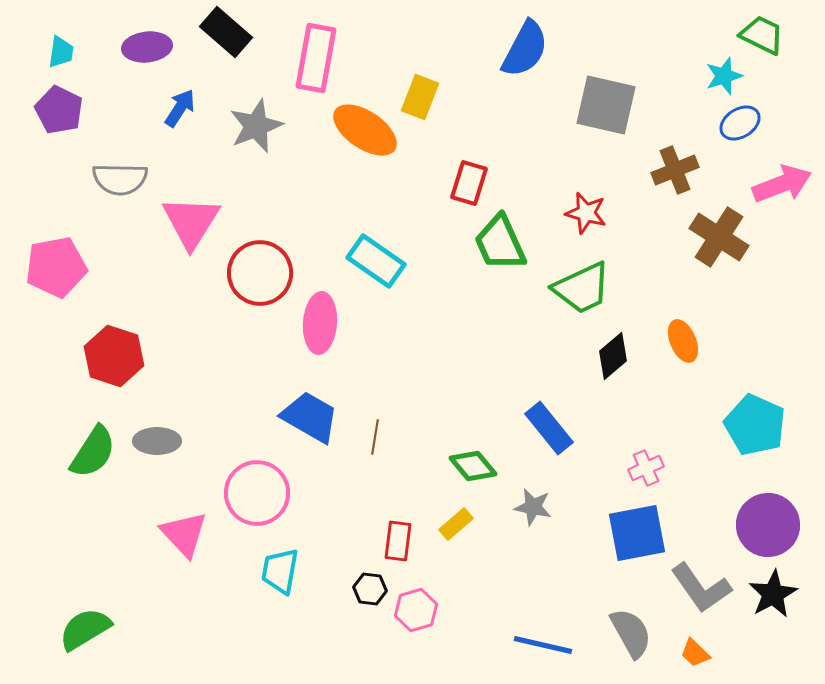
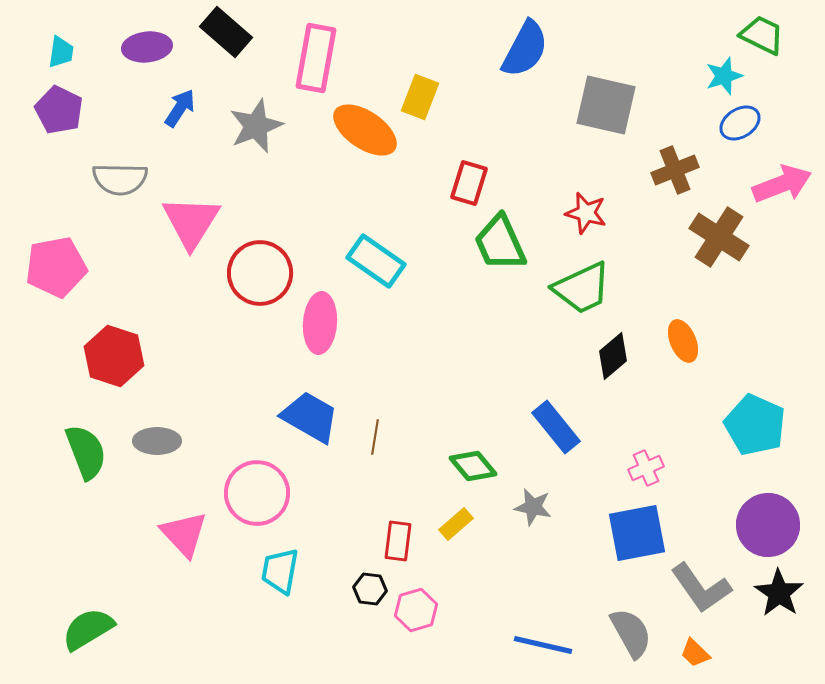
blue rectangle at (549, 428): moved 7 px right, 1 px up
green semicircle at (93, 452): moved 7 px left; rotated 54 degrees counterclockwise
black star at (773, 594): moved 6 px right, 1 px up; rotated 9 degrees counterclockwise
green semicircle at (85, 629): moved 3 px right
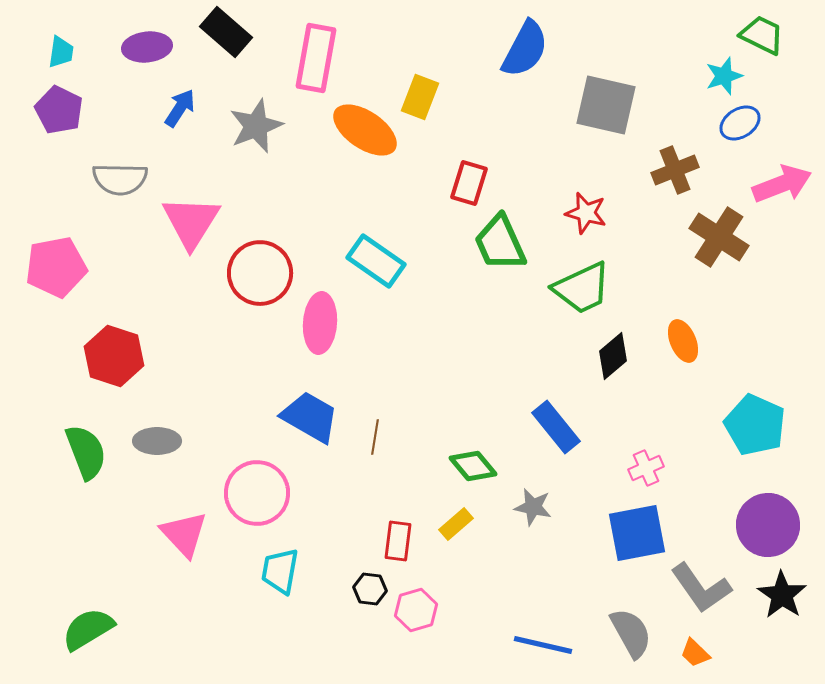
black star at (779, 593): moved 3 px right, 2 px down
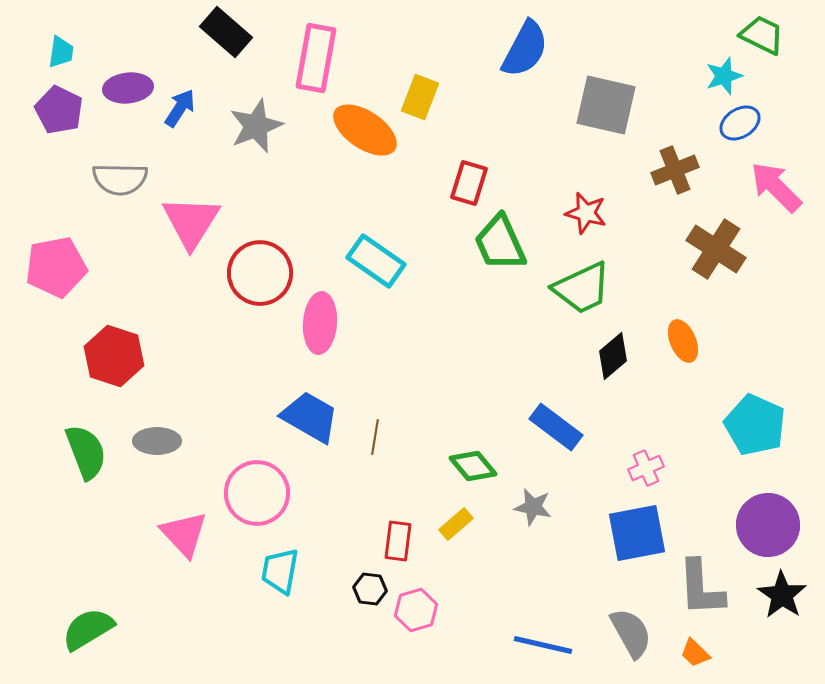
purple ellipse at (147, 47): moved 19 px left, 41 px down
pink arrow at (782, 184): moved 6 px left, 3 px down; rotated 114 degrees counterclockwise
brown cross at (719, 237): moved 3 px left, 12 px down
blue rectangle at (556, 427): rotated 14 degrees counterclockwise
gray L-shape at (701, 588): rotated 32 degrees clockwise
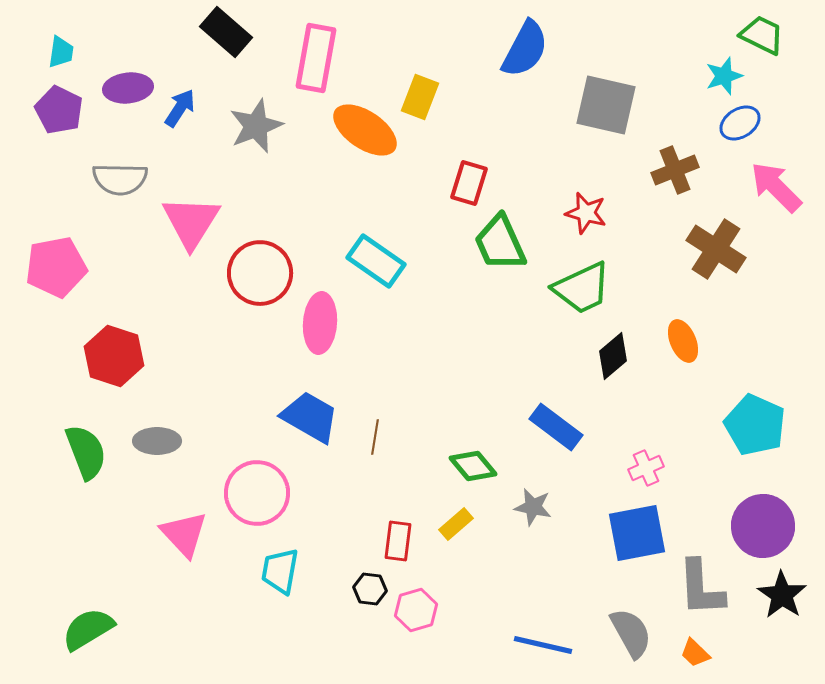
purple circle at (768, 525): moved 5 px left, 1 px down
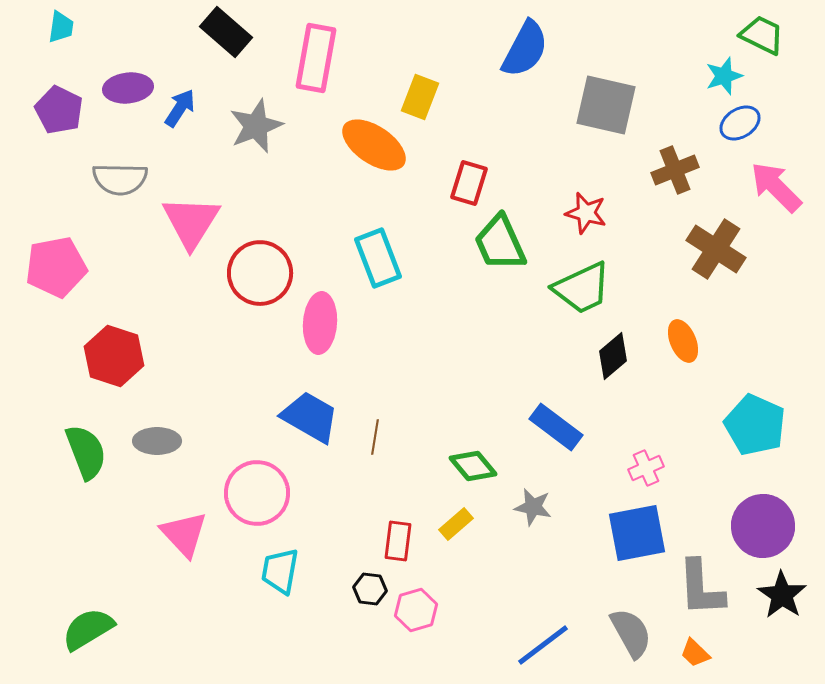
cyan trapezoid at (61, 52): moved 25 px up
orange ellipse at (365, 130): moved 9 px right, 15 px down
cyan rectangle at (376, 261): moved 2 px right, 3 px up; rotated 34 degrees clockwise
blue line at (543, 645): rotated 50 degrees counterclockwise
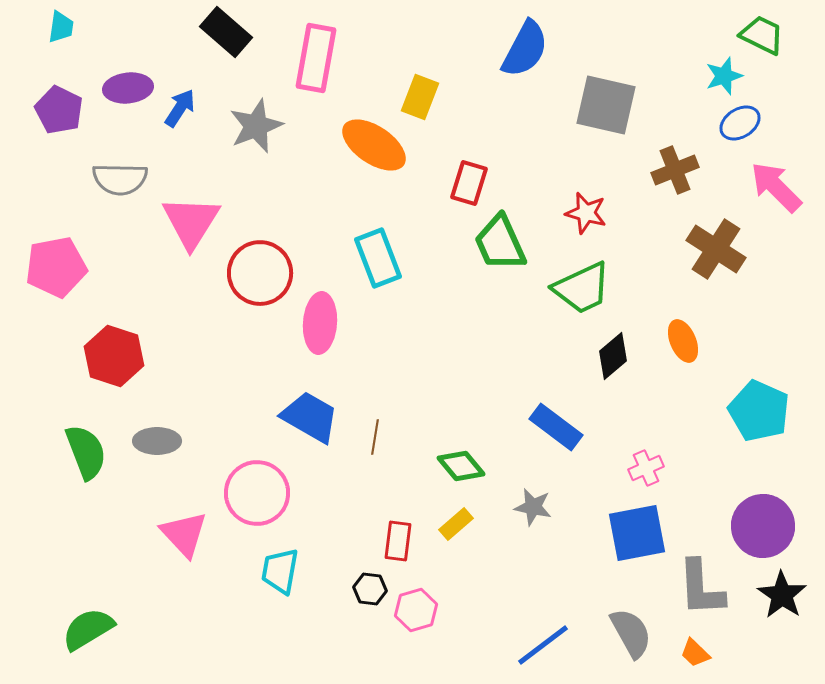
cyan pentagon at (755, 425): moved 4 px right, 14 px up
green diamond at (473, 466): moved 12 px left
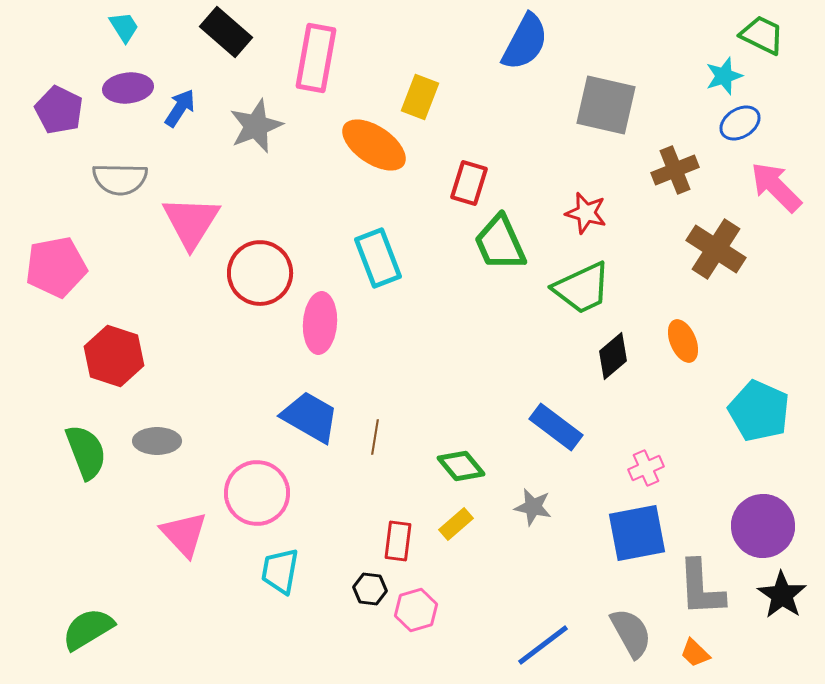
cyan trapezoid at (61, 27): moved 63 px right; rotated 40 degrees counterclockwise
blue semicircle at (525, 49): moved 7 px up
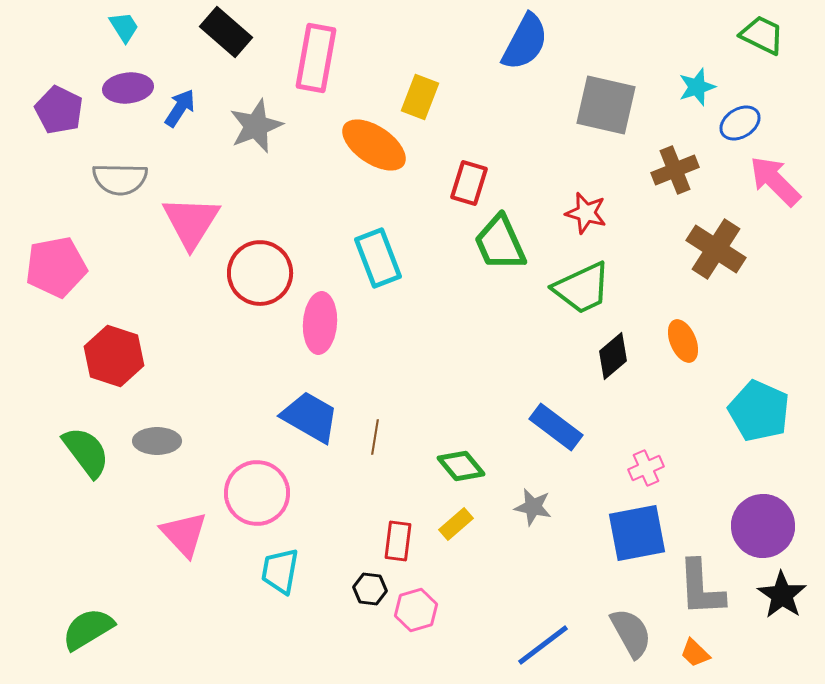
cyan star at (724, 76): moved 27 px left, 11 px down
pink arrow at (776, 187): moved 1 px left, 6 px up
green semicircle at (86, 452): rotated 16 degrees counterclockwise
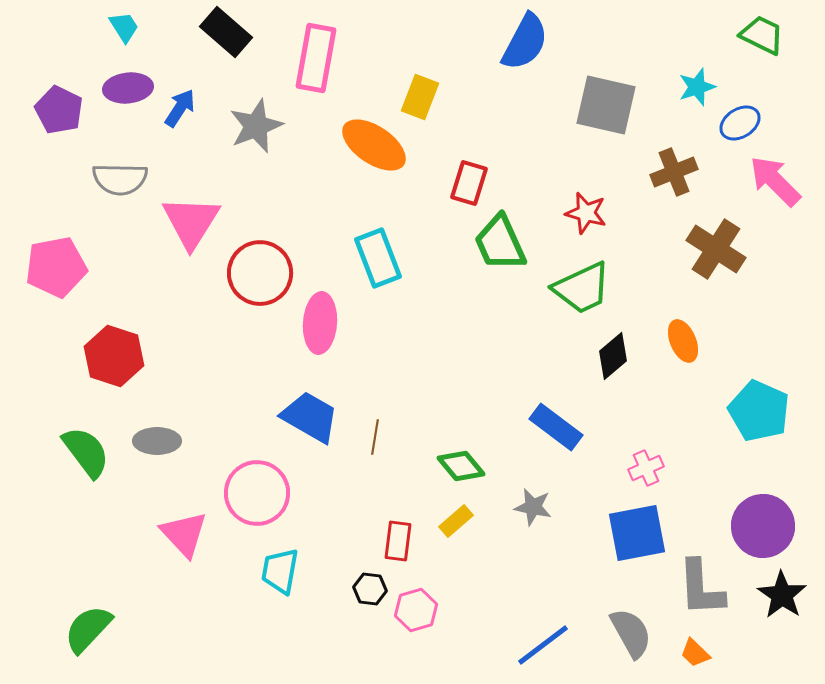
brown cross at (675, 170): moved 1 px left, 2 px down
yellow rectangle at (456, 524): moved 3 px up
green semicircle at (88, 629): rotated 16 degrees counterclockwise
